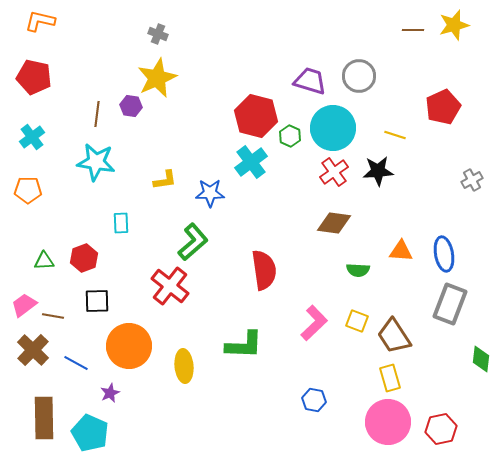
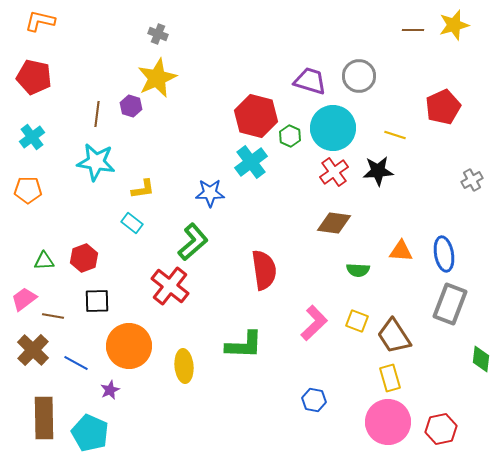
purple hexagon at (131, 106): rotated 10 degrees clockwise
yellow L-shape at (165, 180): moved 22 px left, 9 px down
cyan rectangle at (121, 223): moved 11 px right; rotated 50 degrees counterclockwise
pink trapezoid at (24, 305): moved 6 px up
purple star at (110, 393): moved 3 px up
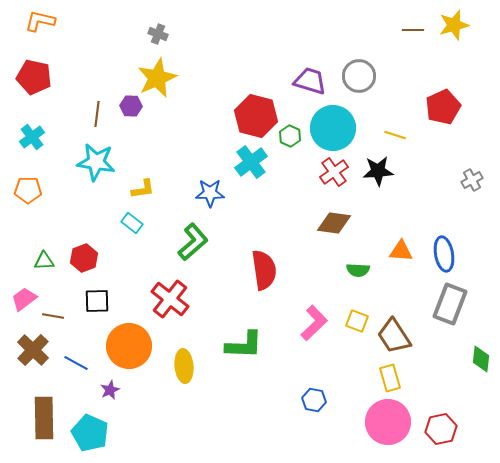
purple hexagon at (131, 106): rotated 15 degrees counterclockwise
red cross at (170, 286): moved 13 px down
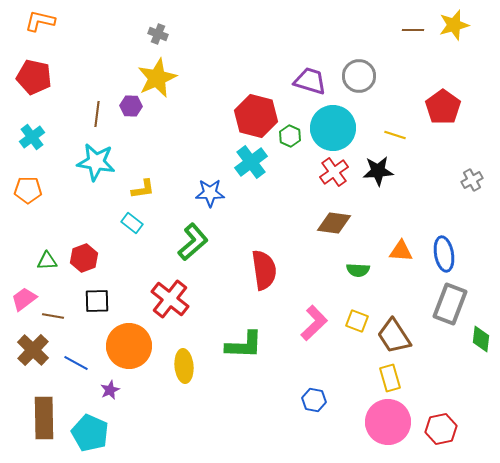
red pentagon at (443, 107): rotated 12 degrees counterclockwise
green triangle at (44, 261): moved 3 px right
green diamond at (481, 359): moved 20 px up
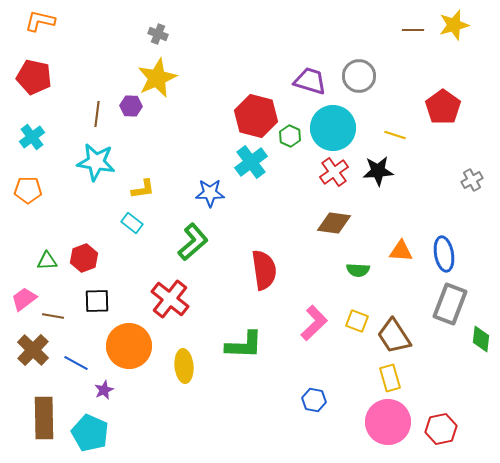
purple star at (110, 390): moved 6 px left
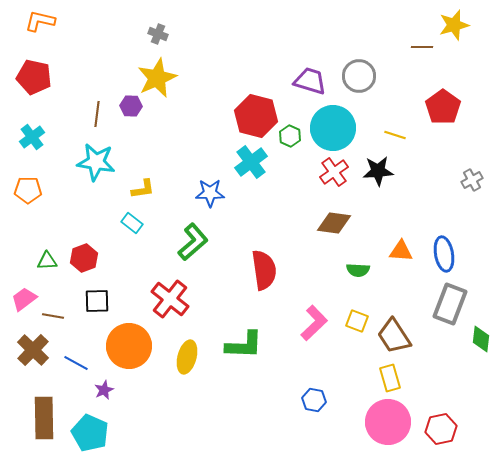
brown line at (413, 30): moved 9 px right, 17 px down
yellow ellipse at (184, 366): moved 3 px right, 9 px up; rotated 20 degrees clockwise
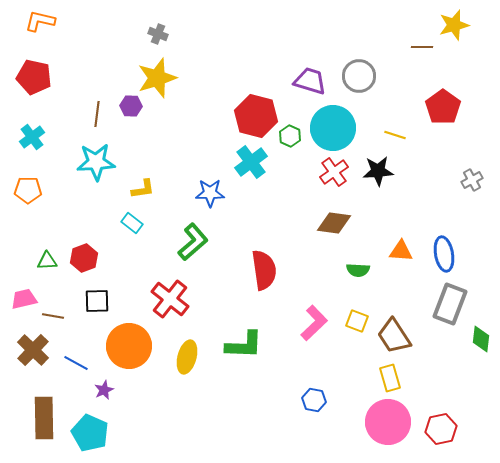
yellow star at (157, 78): rotated 6 degrees clockwise
cyan star at (96, 162): rotated 12 degrees counterclockwise
pink trapezoid at (24, 299): rotated 24 degrees clockwise
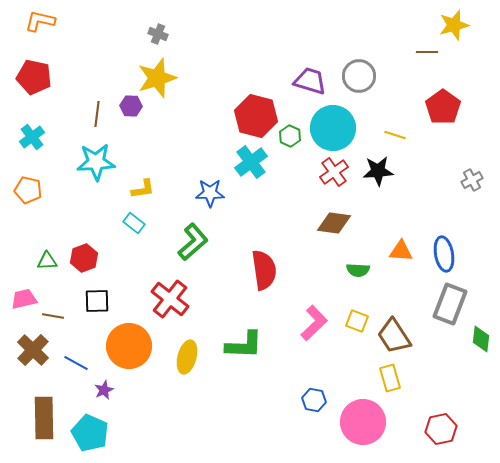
brown line at (422, 47): moved 5 px right, 5 px down
orange pentagon at (28, 190): rotated 12 degrees clockwise
cyan rectangle at (132, 223): moved 2 px right
pink circle at (388, 422): moved 25 px left
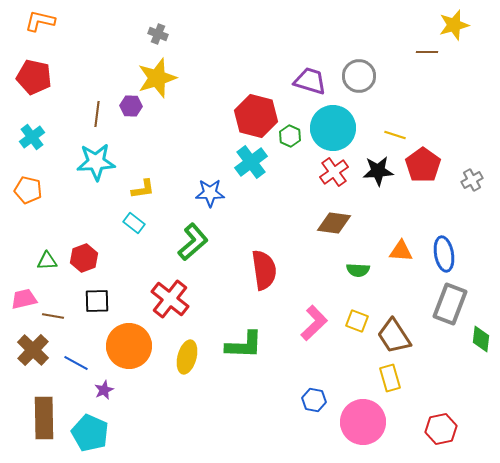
red pentagon at (443, 107): moved 20 px left, 58 px down
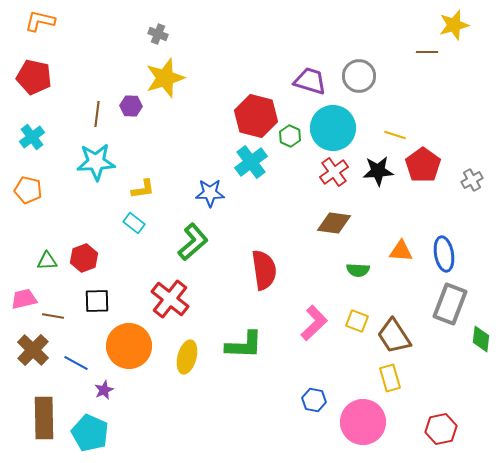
yellow star at (157, 78): moved 8 px right
